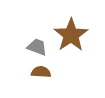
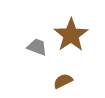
brown semicircle: moved 22 px right, 9 px down; rotated 30 degrees counterclockwise
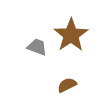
brown semicircle: moved 4 px right, 4 px down
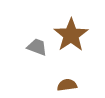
brown semicircle: rotated 18 degrees clockwise
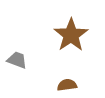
gray trapezoid: moved 20 px left, 13 px down
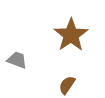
brown semicircle: rotated 48 degrees counterclockwise
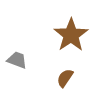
brown semicircle: moved 2 px left, 7 px up
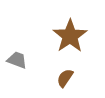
brown star: moved 1 px left, 1 px down
